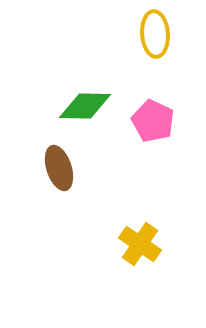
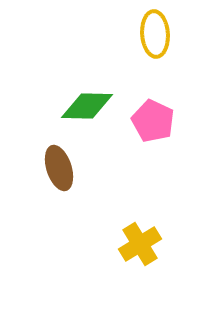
green diamond: moved 2 px right
yellow cross: rotated 24 degrees clockwise
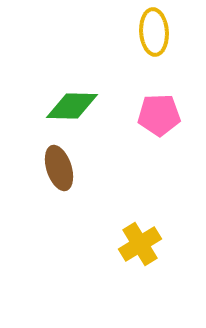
yellow ellipse: moved 1 px left, 2 px up
green diamond: moved 15 px left
pink pentagon: moved 6 px right, 6 px up; rotated 27 degrees counterclockwise
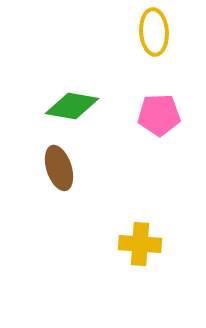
green diamond: rotated 8 degrees clockwise
yellow cross: rotated 36 degrees clockwise
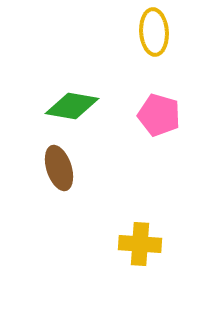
pink pentagon: rotated 18 degrees clockwise
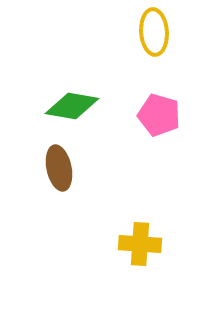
brown ellipse: rotated 6 degrees clockwise
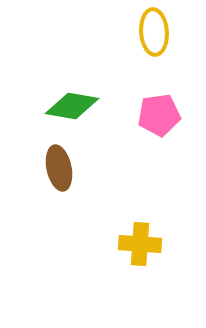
pink pentagon: rotated 24 degrees counterclockwise
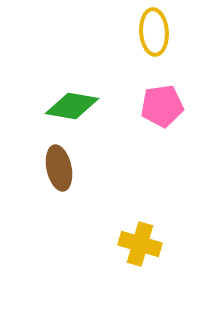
pink pentagon: moved 3 px right, 9 px up
yellow cross: rotated 12 degrees clockwise
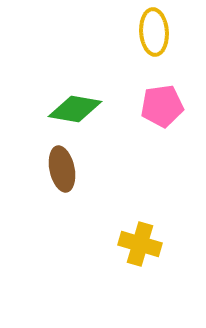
green diamond: moved 3 px right, 3 px down
brown ellipse: moved 3 px right, 1 px down
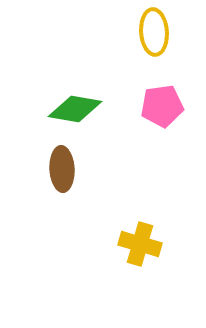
brown ellipse: rotated 9 degrees clockwise
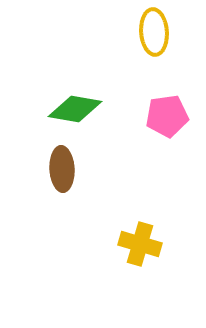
pink pentagon: moved 5 px right, 10 px down
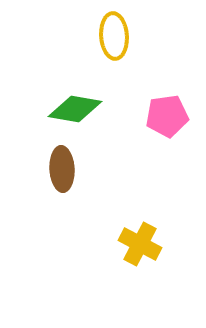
yellow ellipse: moved 40 px left, 4 px down
yellow cross: rotated 12 degrees clockwise
